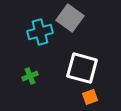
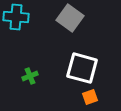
cyan cross: moved 24 px left, 15 px up; rotated 20 degrees clockwise
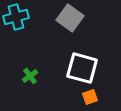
cyan cross: rotated 20 degrees counterclockwise
green cross: rotated 14 degrees counterclockwise
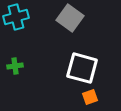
green cross: moved 15 px left, 10 px up; rotated 28 degrees clockwise
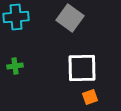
cyan cross: rotated 10 degrees clockwise
white square: rotated 16 degrees counterclockwise
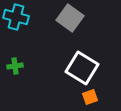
cyan cross: rotated 20 degrees clockwise
white square: rotated 32 degrees clockwise
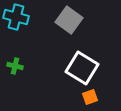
gray square: moved 1 px left, 2 px down
green cross: rotated 21 degrees clockwise
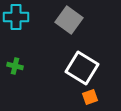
cyan cross: rotated 15 degrees counterclockwise
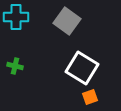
gray square: moved 2 px left, 1 px down
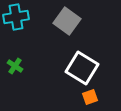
cyan cross: rotated 10 degrees counterclockwise
green cross: rotated 21 degrees clockwise
